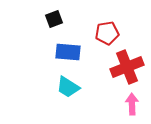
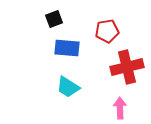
red pentagon: moved 2 px up
blue rectangle: moved 1 px left, 4 px up
red cross: rotated 8 degrees clockwise
pink arrow: moved 12 px left, 4 px down
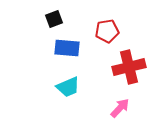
red cross: moved 2 px right
cyan trapezoid: rotated 55 degrees counterclockwise
pink arrow: rotated 45 degrees clockwise
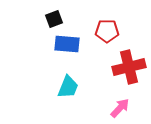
red pentagon: rotated 10 degrees clockwise
blue rectangle: moved 4 px up
cyan trapezoid: rotated 45 degrees counterclockwise
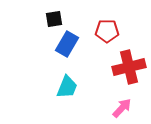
black square: rotated 12 degrees clockwise
blue rectangle: rotated 65 degrees counterclockwise
cyan trapezoid: moved 1 px left
pink arrow: moved 2 px right
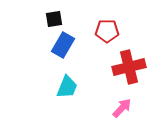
blue rectangle: moved 4 px left, 1 px down
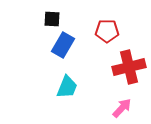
black square: moved 2 px left; rotated 12 degrees clockwise
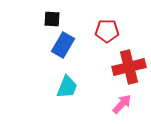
pink arrow: moved 4 px up
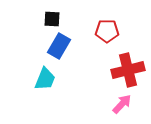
blue rectangle: moved 4 px left, 1 px down
red cross: moved 1 px left, 3 px down
cyan trapezoid: moved 22 px left, 8 px up
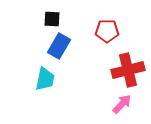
cyan trapezoid: rotated 10 degrees counterclockwise
